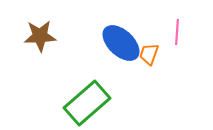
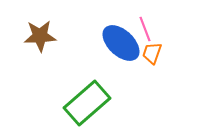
pink line: moved 32 px left, 3 px up; rotated 25 degrees counterclockwise
orange trapezoid: moved 3 px right, 1 px up
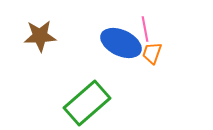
pink line: rotated 10 degrees clockwise
blue ellipse: rotated 18 degrees counterclockwise
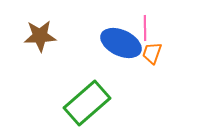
pink line: moved 1 px up; rotated 10 degrees clockwise
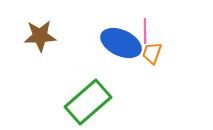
pink line: moved 3 px down
green rectangle: moved 1 px right, 1 px up
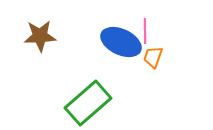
blue ellipse: moved 1 px up
orange trapezoid: moved 1 px right, 4 px down
green rectangle: moved 1 px down
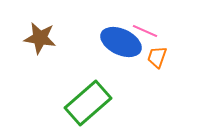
pink line: rotated 65 degrees counterclockwise
brown star: moved 2 px down; rotated 12 degrees clockwise
orange trapezoid: moved 4 px right
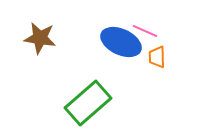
orange trapezoid: rotated 20 degrees counterclockwise
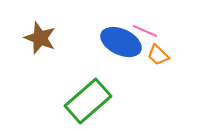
brown star: rotated 12 degrees clockwise
orange trapezoid: moved 1 px right, 2 px up; rotated 45 degrees counterclockwise
green rectangle: moved 2 px up
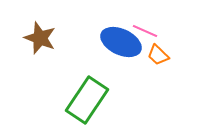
green rectangle: moved 1 px left, 1 px up; rotated 15 degrees counterclockwise
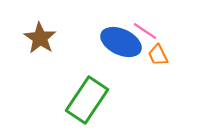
pink line: rotated 10 degrees clockwise
brown star: rotated 12 degrees clockwise
orange trapezoid: rotated 20 degrees clockwise
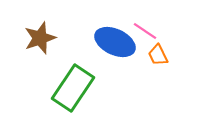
brown star: rotated 20 degrees clockwise
blue ellipse: moved 6 px left
green rectangle: moved 14 px left, 12 px up
